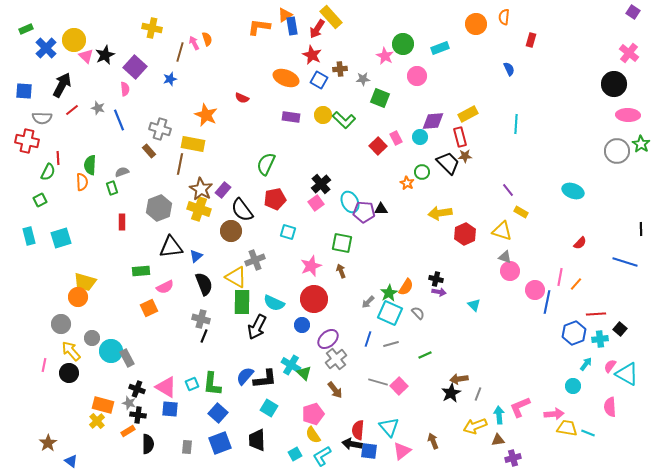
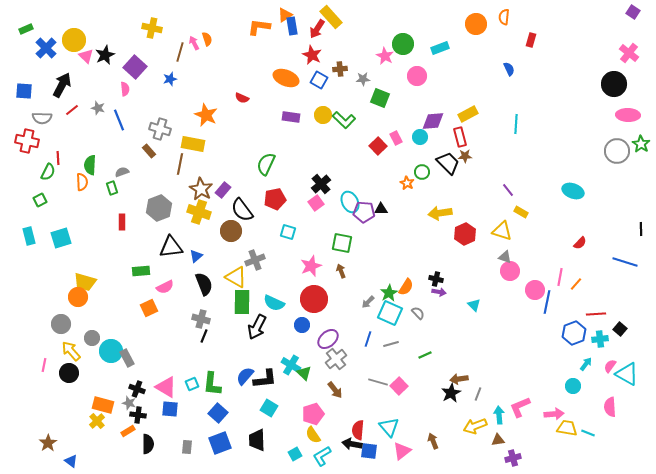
yellow cross at (199, 209): moved 3 px down
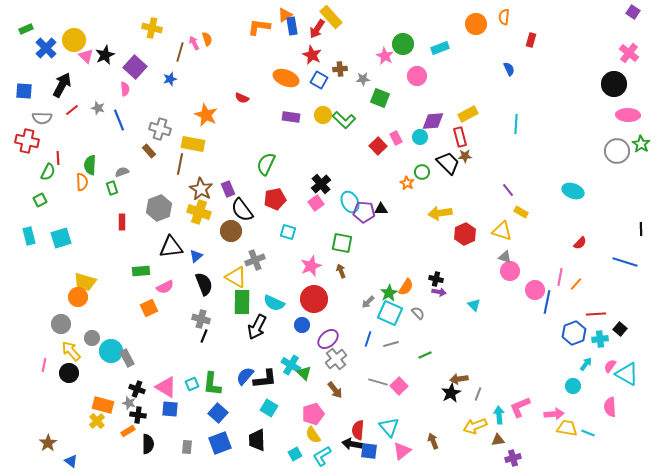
purple rectangle at (223, 190): moved 5 px right, 1 px up; rotated 63 degrees counterclockwise
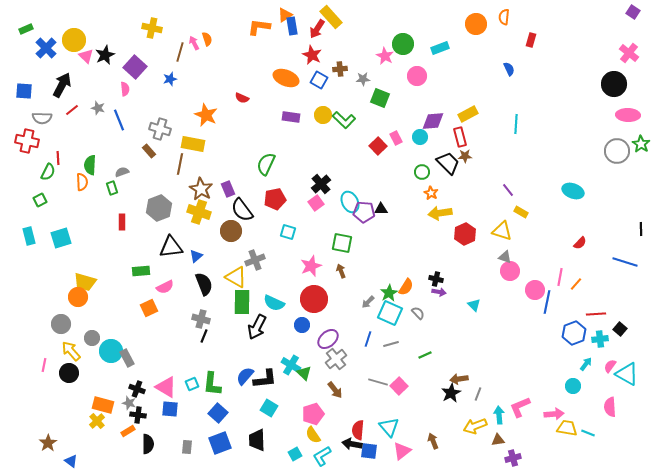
orange star at (407, 183): moved 24 px right, 10 px down
